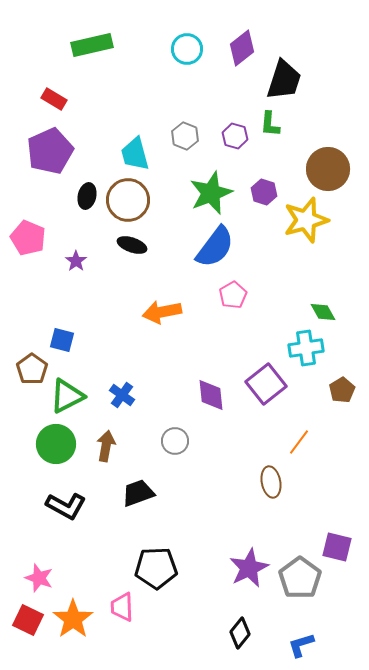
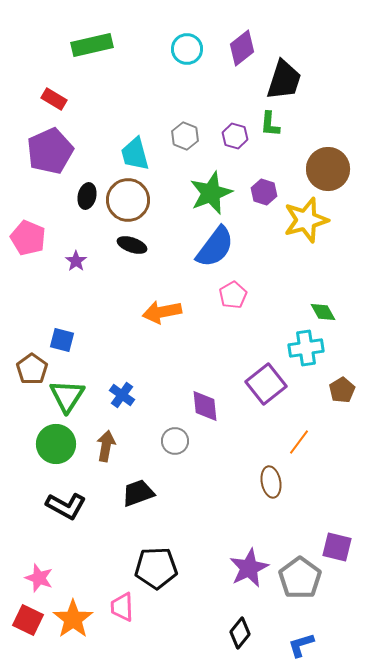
purple diamond at (211, 395): moved 6 px left, 11 px down
green triangle at (67, 396): rotated 30 degrees counterclockwise
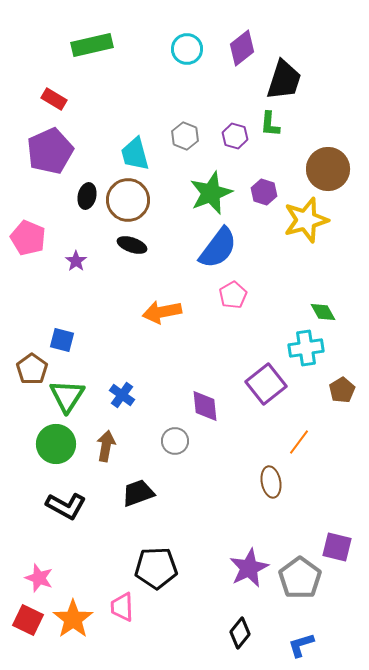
blue semicircle at (215, 247): moved 3 px right, 1 px down
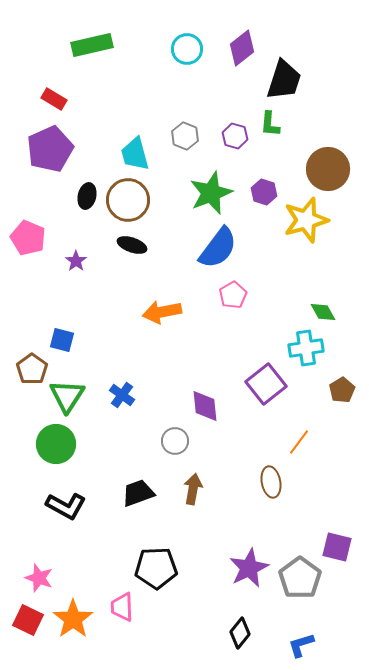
purple pentagon at (50, 151): moved 2 px up
brown arrow at (106, 446): moved 87 px right, 43 px down
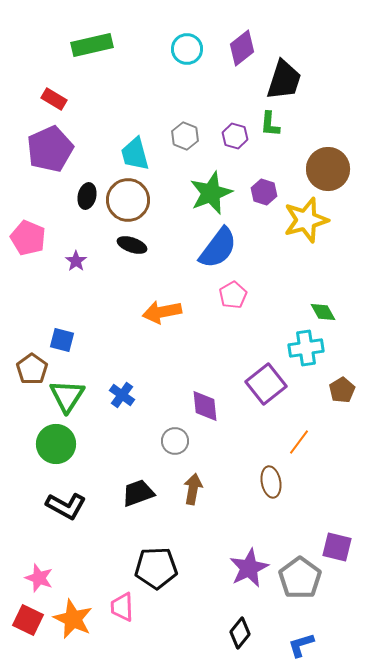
orange star at (73, 619): rotated 12 degrees counterclockwise
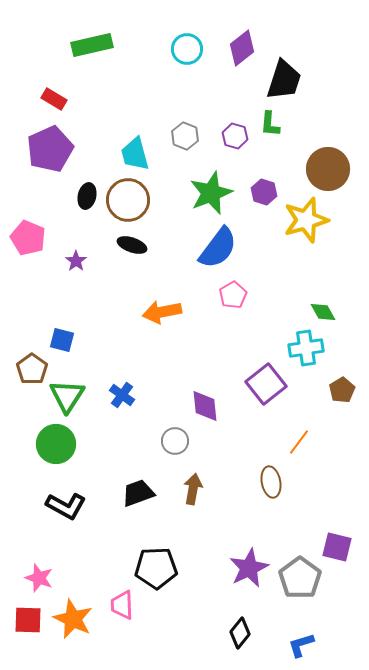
pink trapezoid at (122, 607): moved 2 px up
red square at (28, 620): rotated 24 degrees counterclockwise
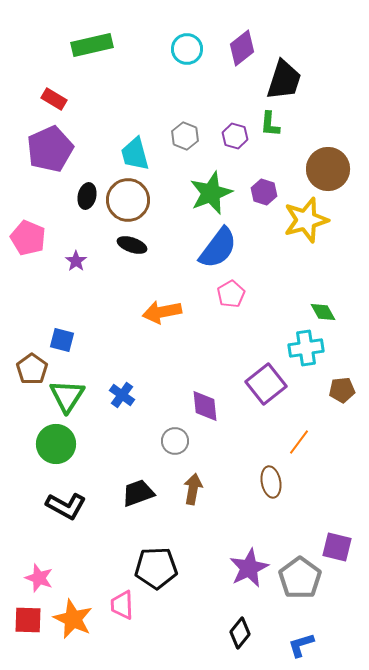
pink pentagon at (233, 295): moved 2 px left, 1 px up
brown pentagon at (342, 390): rotated 25 degrees clockwise
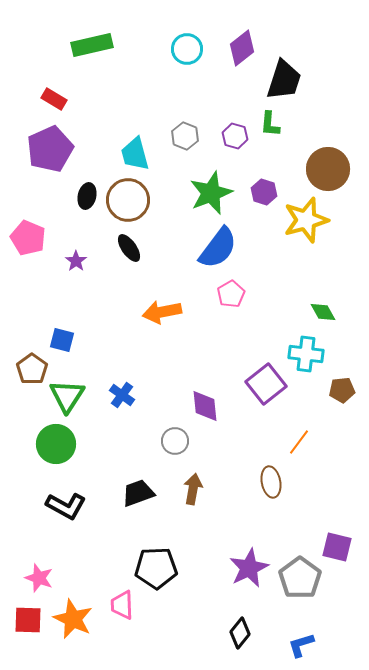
black ellipse at (132, 245): moved 3 px left, 3 px down; rotated 36 degrees clockwise
cyan cross at (306, 348): moved 6 px down; rotated 16 degrees clockwise
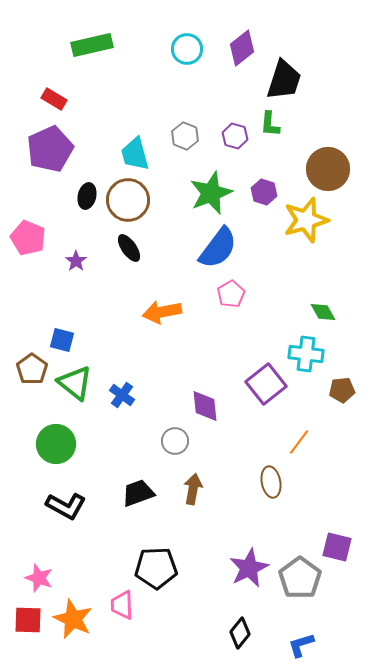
green triangle at (67, 396): moved 8 px right, 13 px up; rotated 24 degrees counterclockwise
